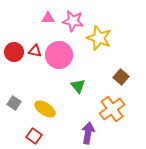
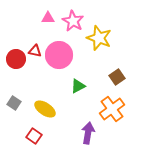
pink star: rotated 20 degrees clockwise
red circle: moved 2 px right, 7 px down
brown square: moved 4 px left; rotated 14 degrees clockwise
green triangle: rotated 42 degrees clockwise
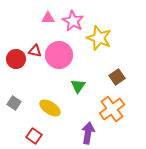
green triangle: rotated 28 degrees counterclockwise
yellow ellipse: moved 5 px right, 1 px up
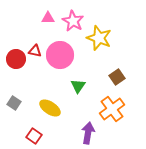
pink circle: moved 1 px right
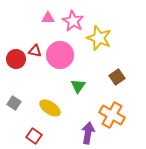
orange cross: moved 6 px down; rotated 25 degrees counterclockwise
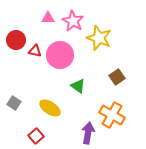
red circle: moved 19 px up
green triangle: rotated 28 degrees counterclockwise
red square: moved 2 px right; rotated 14 degrees clockwise
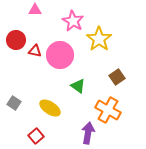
pink triangle: moved 13 px left, 8 px up
yellow star: moved 1 px down; rotated 15 degrees clockwise
orange cross: moved 4 px left, 5 px up
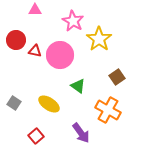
yellow ellipse: moved 1 px left, 4 px up
purple arrow: moved 7 px left; rotated 135 degrees clockwise
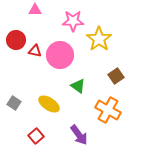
pink star: rotated 30 degrees counterclockwise
brown square: moved 1 px left, 1 px up
purple arrow: moved 2 px left, 2 px down
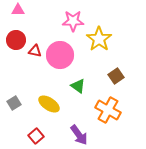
pink triangle: moved 17 px left
gray square: rotated 24 degrees clockwise
